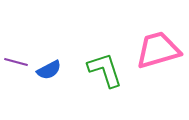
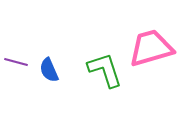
pink trapezoid: moved 7 px left, 2 px up
blue semicircle: rotated 95 degrees clockwise
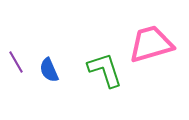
pink trapezoid: moved 4 px up
purple line: rotated 45 degrees clockwise
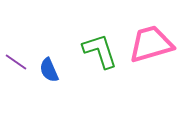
purple line: rotated 25 degrees counterclockwise
green L-shape: moved 5 px left, 19 px up
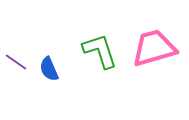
pink trapezoid: moved 3 px right, 4 px down
blue semicircle: moved 1 px up
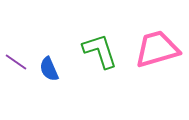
pink trapezoid: moved 3 px right, 1 px down
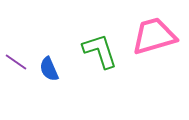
pink trapezoid: moved 3 px left, 13 px up
